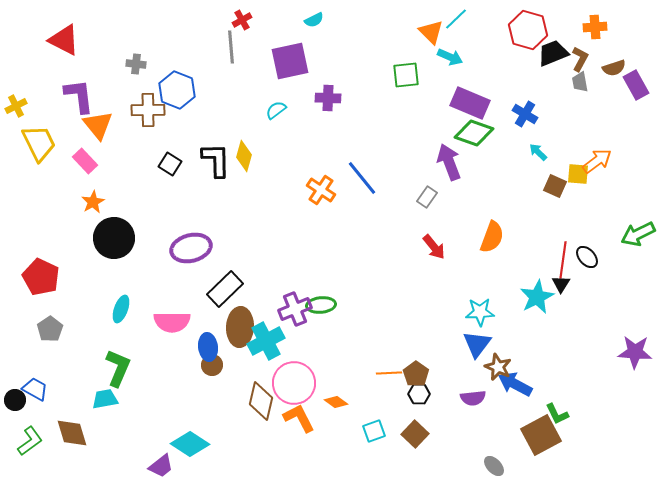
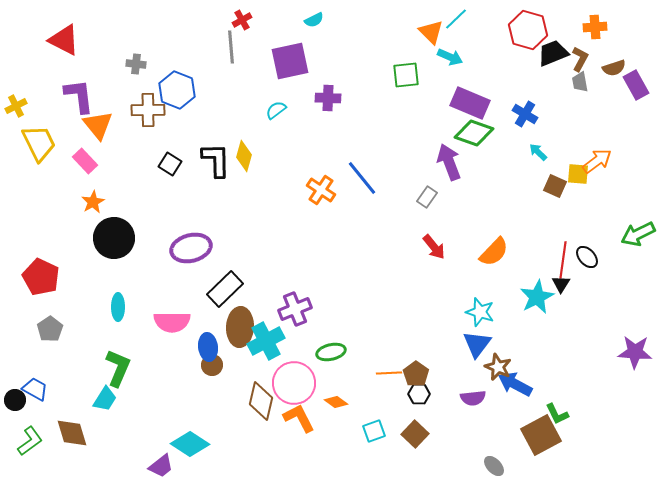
orange semicircle at (492, 237): moved 2 px right, 15 px down; rotated 24 degrees clockwise
green ellipse at (321, 305): moved 10 px right, 47 px down; rotated 8 degrees counterclockwise
cyan ellipse at (121, 309): moved 3 px left, 2 px up; rotated 20 degrees counterclockwise
cyan star at (480, 312): rotated 20 degrees clockwise
cyan trapezoid at (105, 399): rotated 132 degrees clockwise
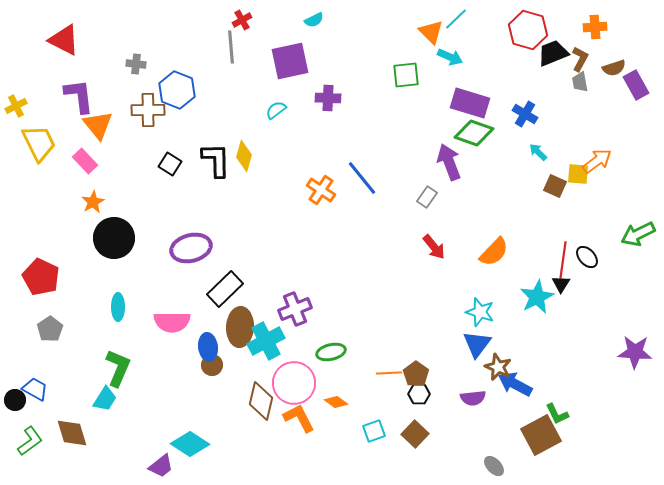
purple rectangle at (470, 103): rotated 6 degrees counterclockwise
